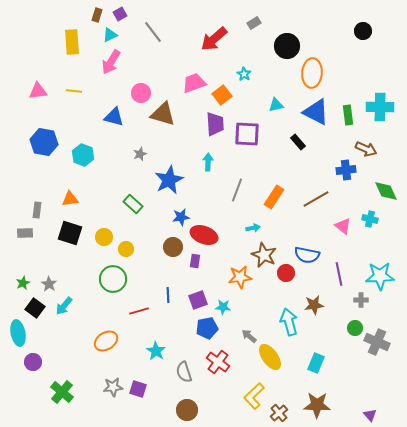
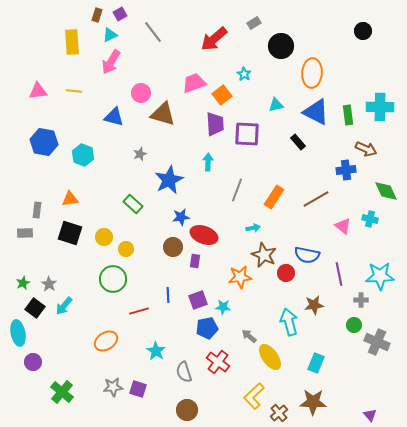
black circle at (287, 46): moved 6 px left
green circle at (355, 328): moved 1 px left, 3 px up
brown star at (317, 405): moved 4 px left, 3 px up
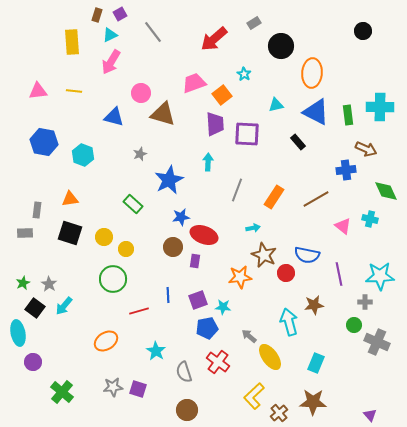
gray cross at (361, 300): moved 4 px right, 2 px down
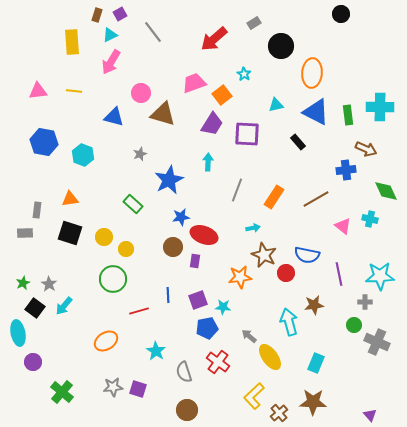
black circle at (363, 31): moved 22 px left, 17 px up
purple trapezoid at (215, 124): moved 3 px left; rotated 35 degrees clockwise
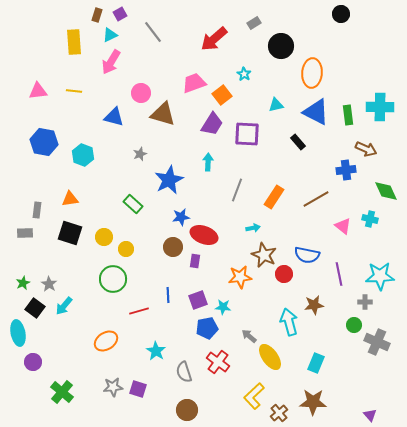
yellow rectangle at (72, 42): moved 2 px right
red circle at (286, 273): moved 2 px left, 1 px down
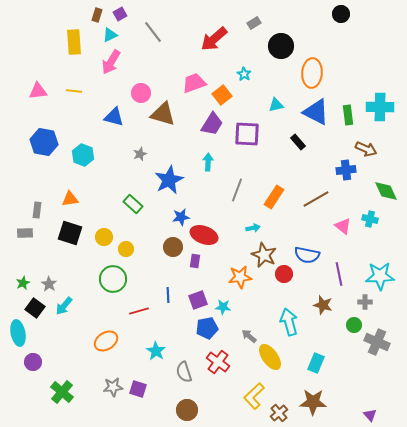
brown star at (314, 305): moved 9 px right; rotated 24 degrees clockwise
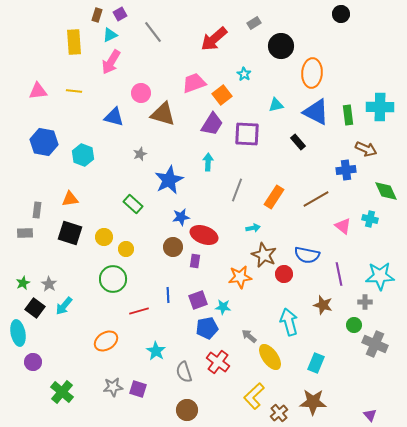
gray cross at (377, 342): moved 2 px left, 2 px down
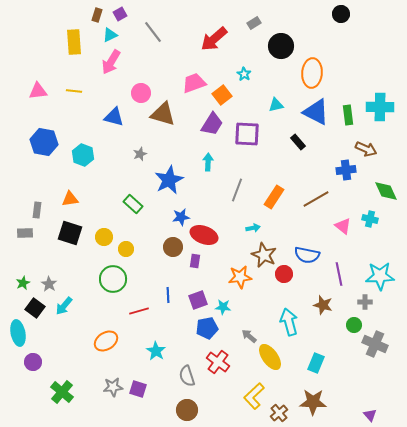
gray semicircle at (184, 372): moved 3 px right, 4 px down
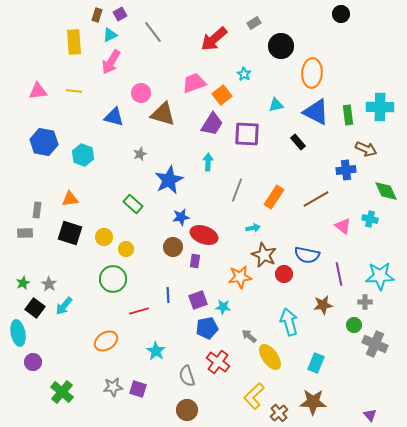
brown star at (323, 305): rotated 24 degrees counterclockwise
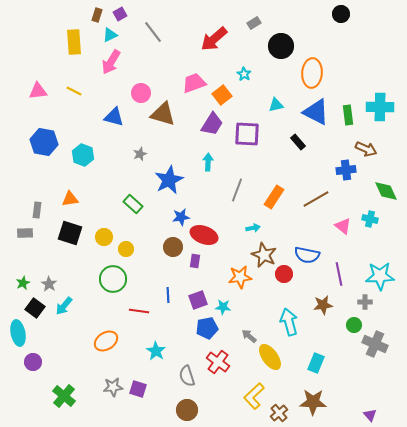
yellow line at (74, 91): rotated 21 degrees clockwise
red line at (139, 311): rotated 24 degrees clockwise
green cross at (62, 392): moved 2 px right, 4 px down
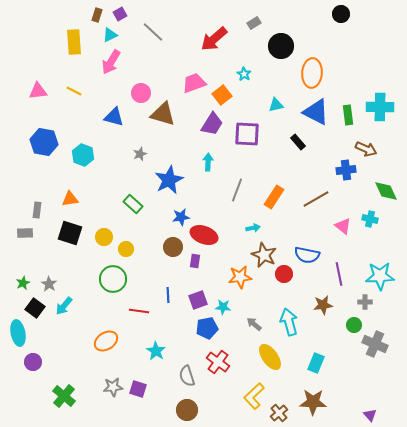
gray line at (153, 32): rotated 10 degrees counterclockwise
gray arrow at (249, 336): moved 5 px right, 12 px up
